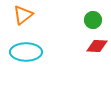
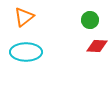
orange triangle: moved 1 px right, 2 px down
green circle: moved 3 px left
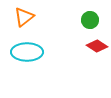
red diamond: rotated 30 degrees clockwise
cyan ellipse: moved 1 px right
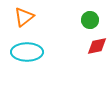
red diamond: rotated 45 degrees counterclockwise
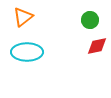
orange triangle: moved 1 px left
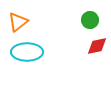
orange triangle: moved 5 px left, 5 px down
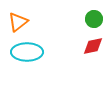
green circle: moved 4 px right, 1 px up
red diamond: moved 4 px left
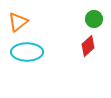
red diamond: moved 5 px left; rotated 30 degrees counterclockwise
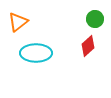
green circle: moved 1 px right
cyan ellipse: moved 9 px right, 1 px down
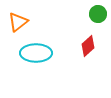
green circle: moved 3 px right, 5 px up
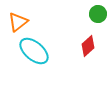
cyan ellipse: moved 2 px left, 2 px up; rotated 40 degrees clockwise
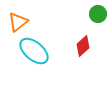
red diamond: moved 5 px left
